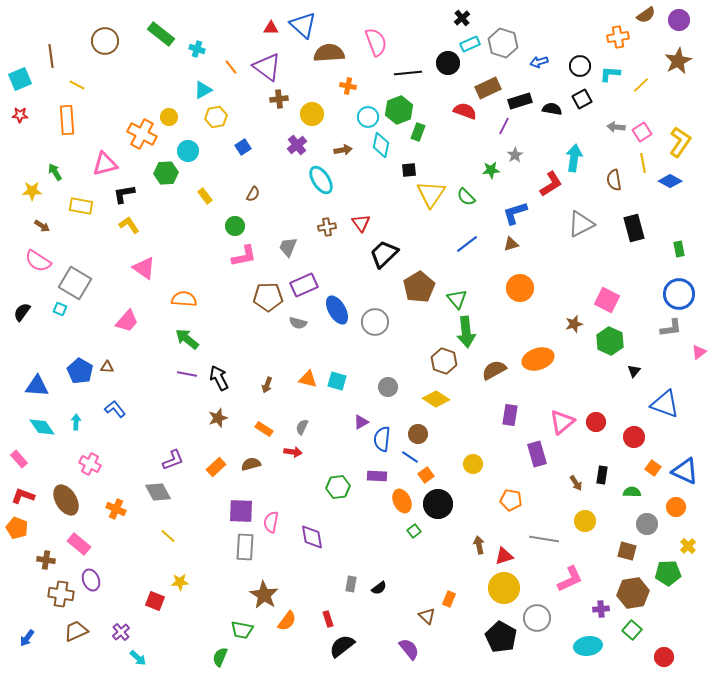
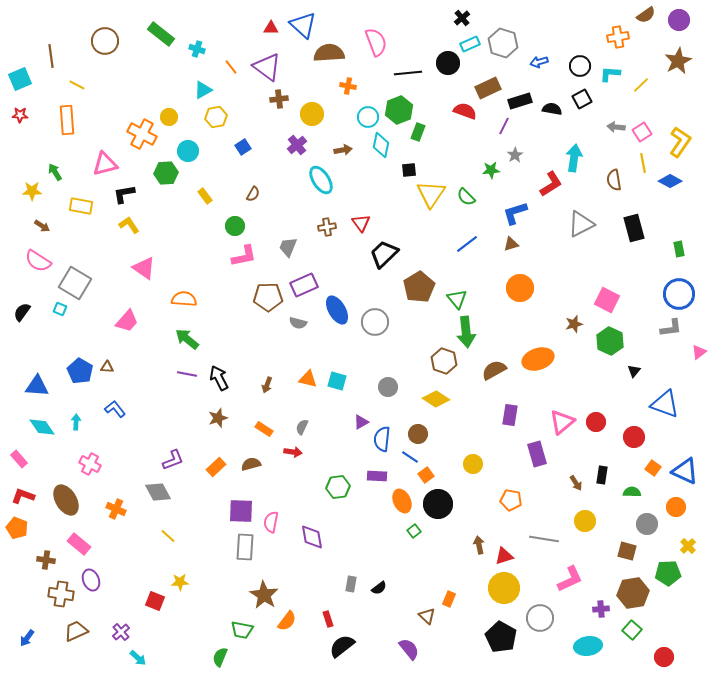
gray circle at (537, 618): moved 3 px right
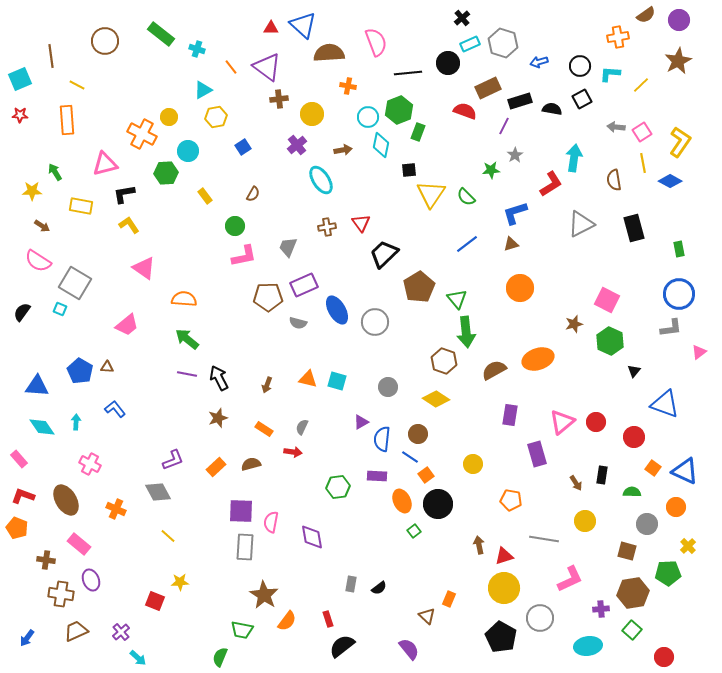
pink trapezoid at (127, 321): moved 4 px down; rotated 10 degrees clockwise
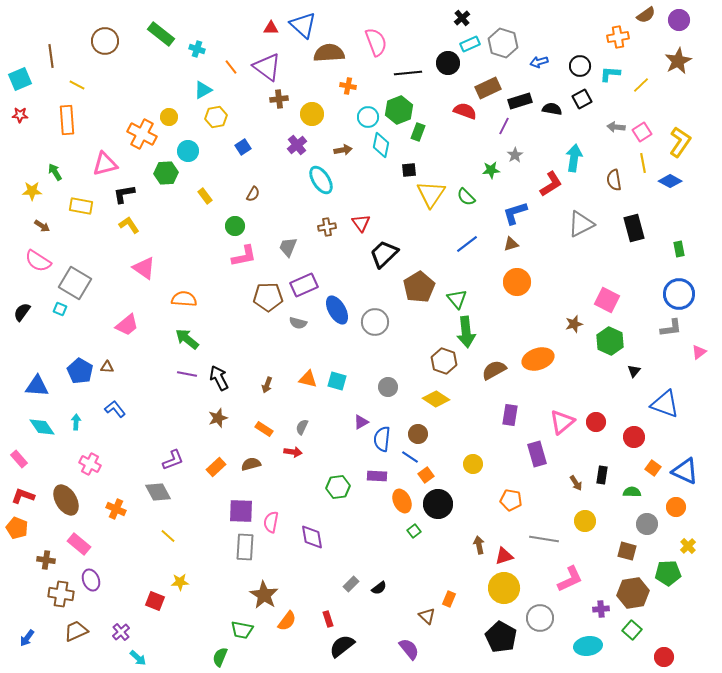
orange circle at (520, 288): moved 3 px left, 6 px up
gray rectangle at (351, 584): rotated 35 degrees clockwise
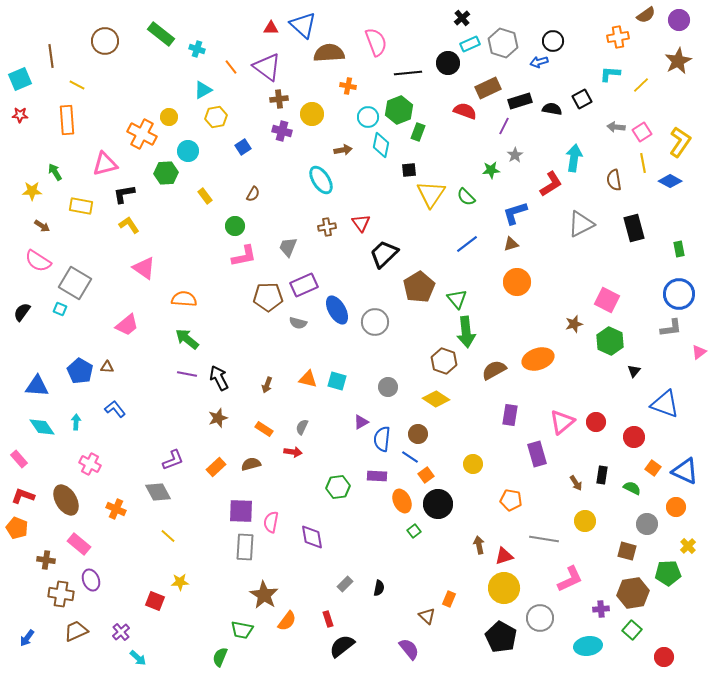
black circle at (580, 66): moved 27 px left, 25 px up
purple cross at (297, 145): moved 15 px left, 14 px up; rotated 36 degrees counterclockwise
green semicircle at (632, 492): moved 4 px up; rotated 24 degrees clockwise
gray rectangle at (351, 584): moved 6 px left
black semicircle at (379, 588): rotated 42 degrees counterclockwise
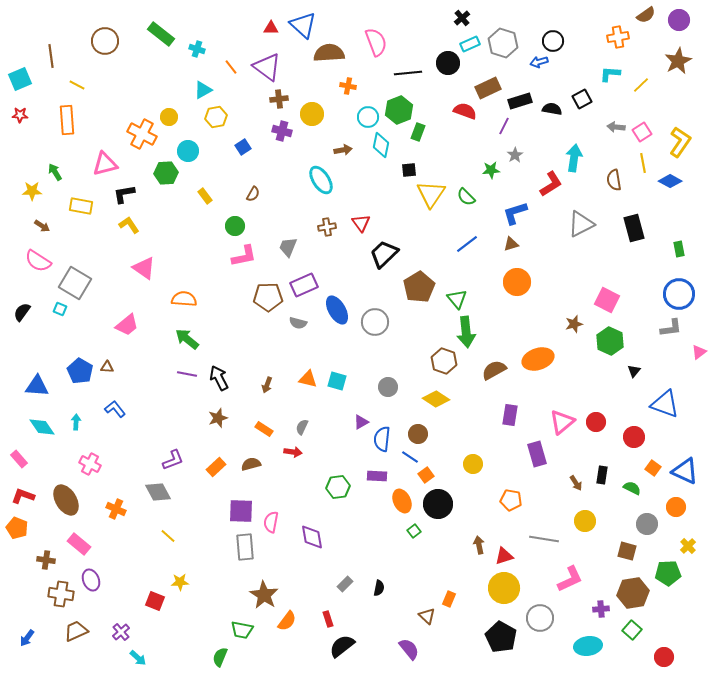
gray rectangle at (245, 547): rotated 8 degrees counterclockwise
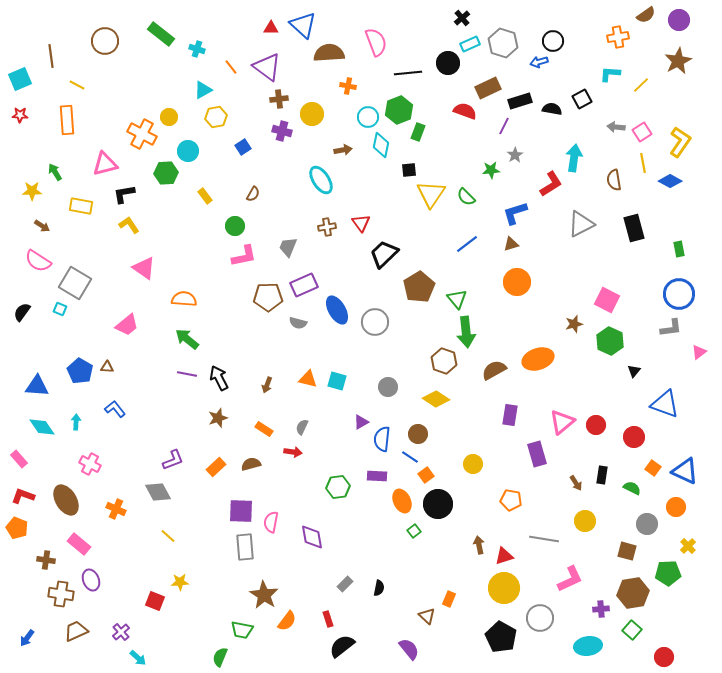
red circle at (596, 422): moved 3 px down
